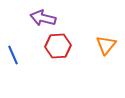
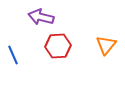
purple arrow: moved 2 px left, 1 px up
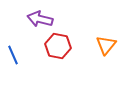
purple arrow: moved 1 px left, 2 px down
red hexagon: rotated 15 degrees clockwise
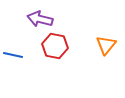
red hexagon: moved 3 px left
blue line: rotated 54 degrees counterclockwise
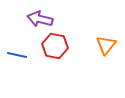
blue line: moved 4 px right
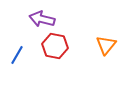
purple arrow: moved 2 px right
blue line: rotated 72 degrees counterclockwise
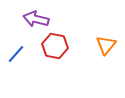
purple arrow: moved 6 px left
blue line: moved 1 px left, 1 px up; rotated 12 degrees clockwise
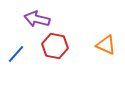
purple arrow: moved 1 px right
orange triangle: rotated 45 degrees counterclockwise
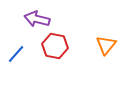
orange triangle: rotated 45 degrees clockwise
